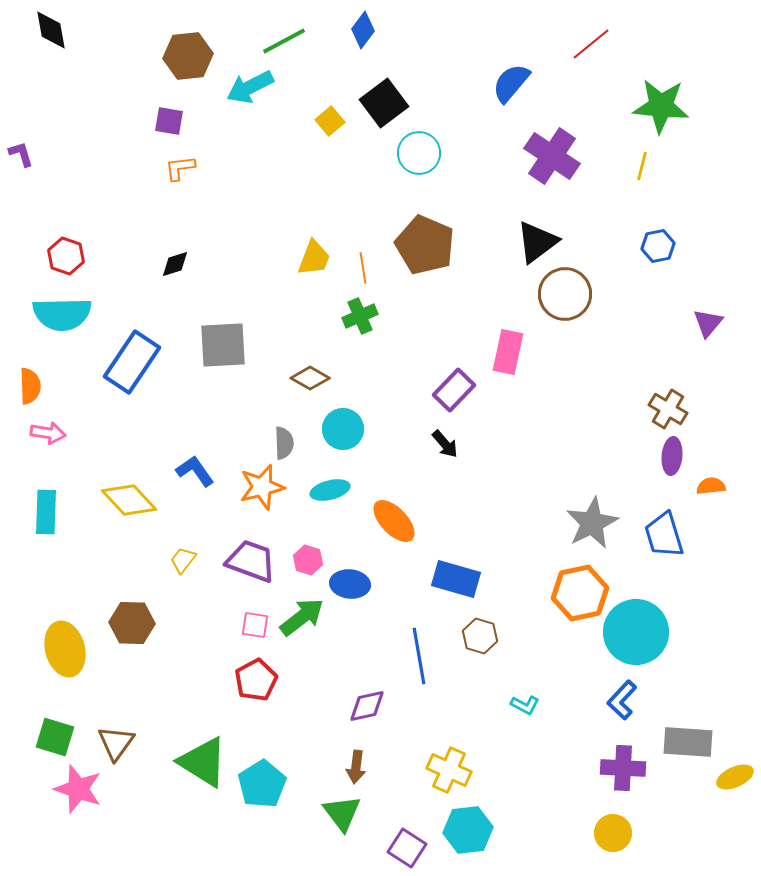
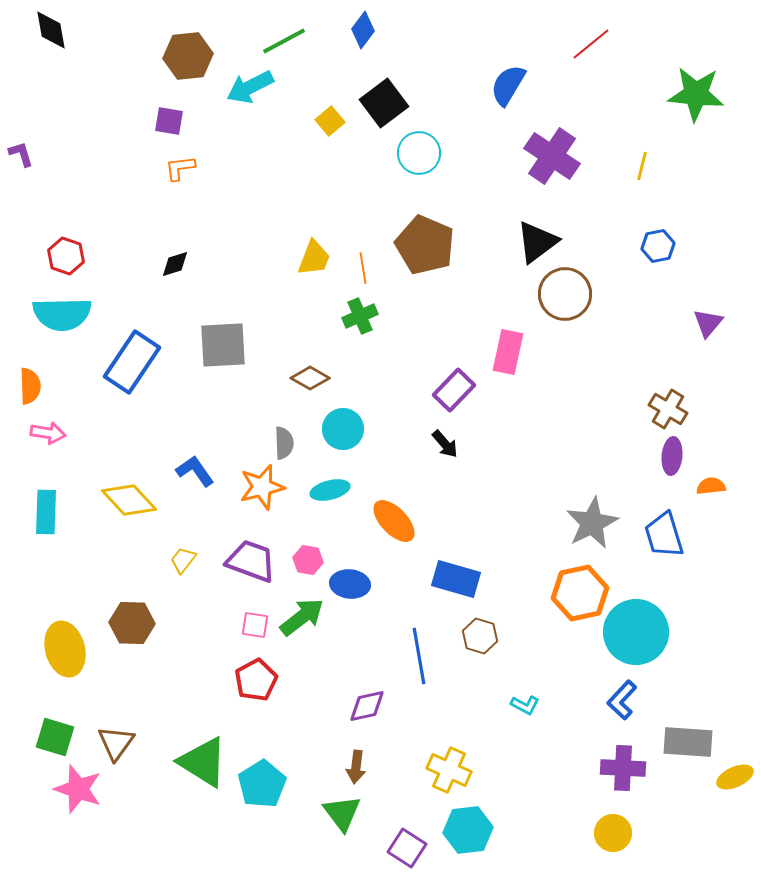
blue semicircle at (511, 83): moved 3 px left, 2 px down; rotated 9 degrees counterclockwise
green star at (661, 106): moved 35 px right, 12 px up
pink hexagon at (308, 560): rotated 8 degrees counterclockwise
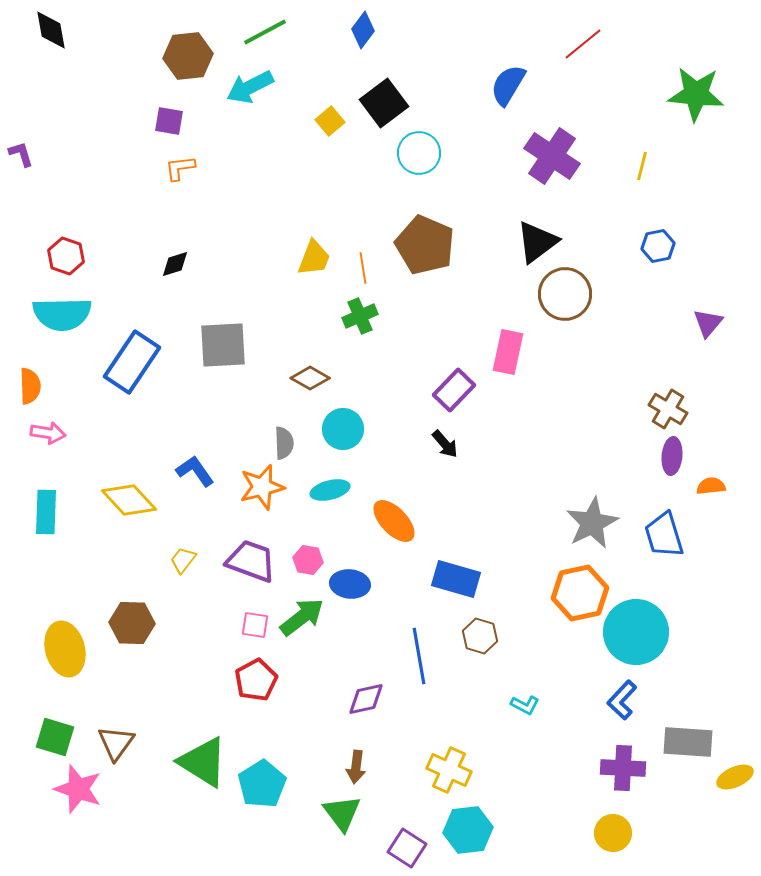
green line at (284, 41): moved 19 px left, 9 px up
red line at (591, 44): moved 8 px left
purple diamond at (367, 706): moved 1 px left, 7 px up
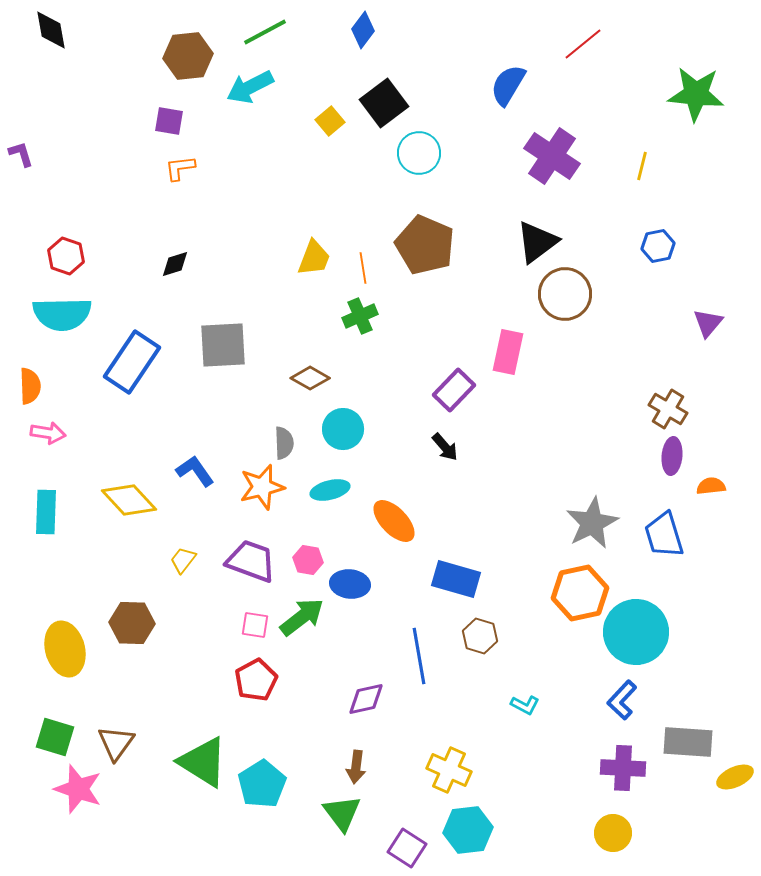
black arrow at (445, 444): moved 3 px down
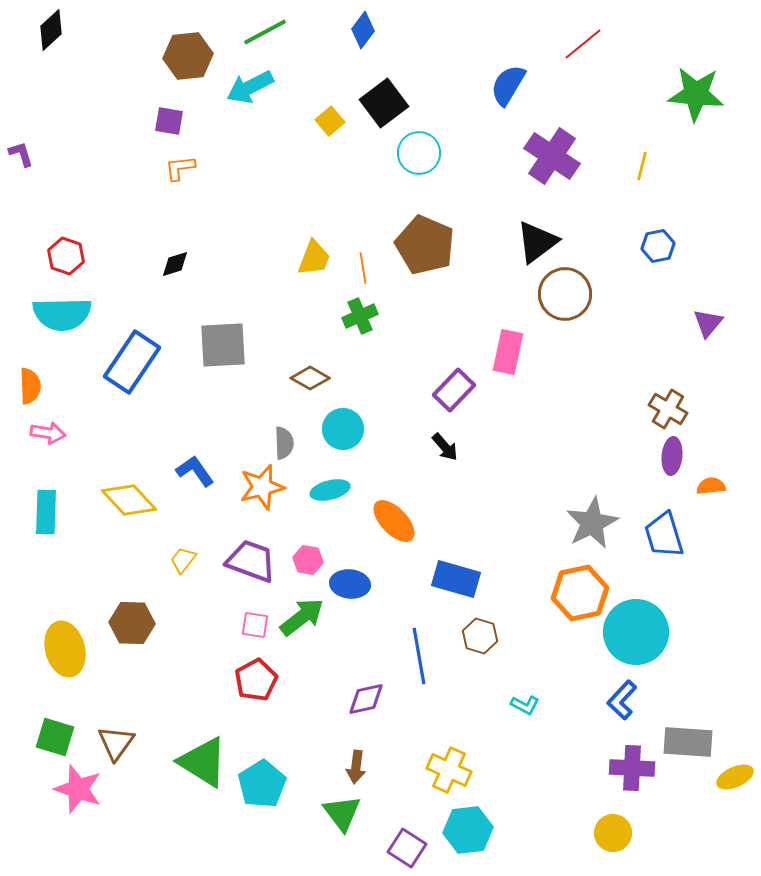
black diamond at (51, 30): rotated 57 degrees clockwise
purple cross at (623, 768): moved 9 px right
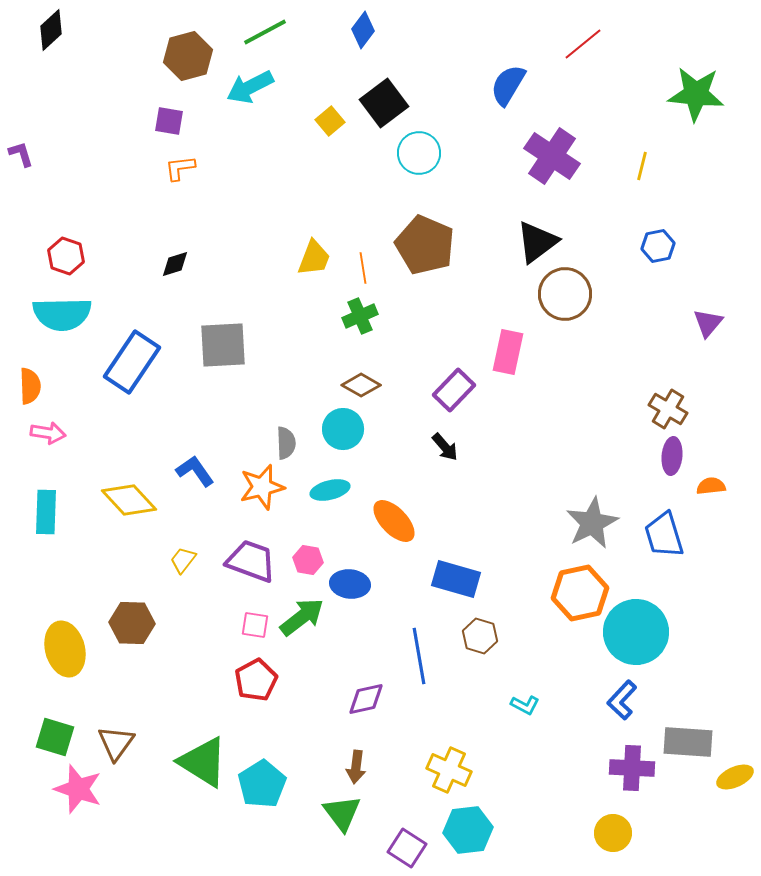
brown hexagon at (188, 56): rotated 9 degrees counterclockwise
brown diamond at (310, 378): moved 51 px right, 7 px down
gray semicircle at (284, 443): moved 2 px right
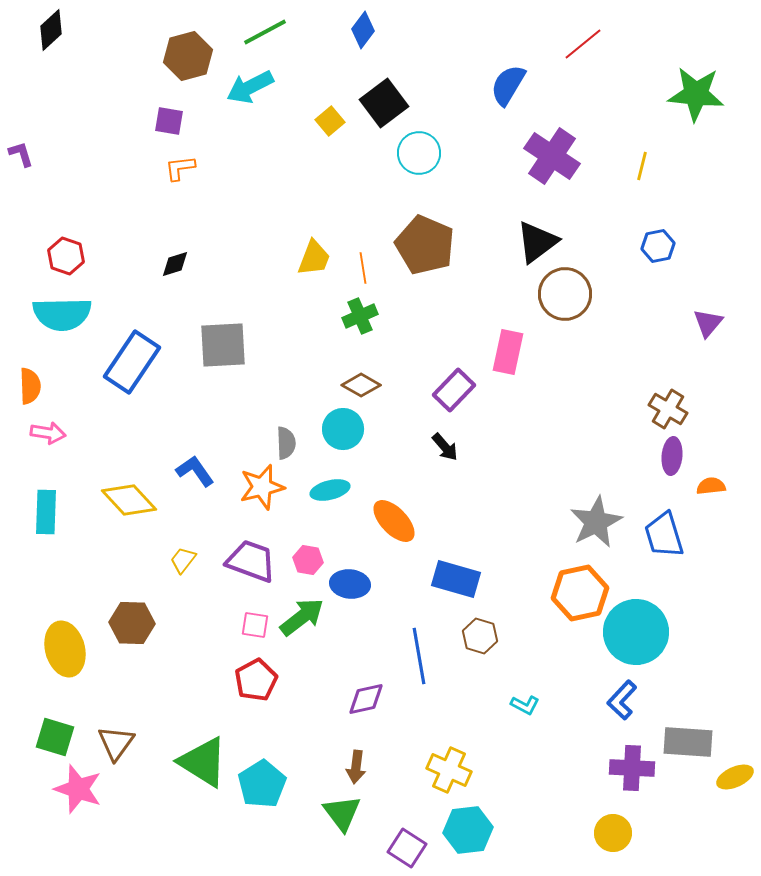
gray star at (592, 523): moved 4 px right, 1 px up
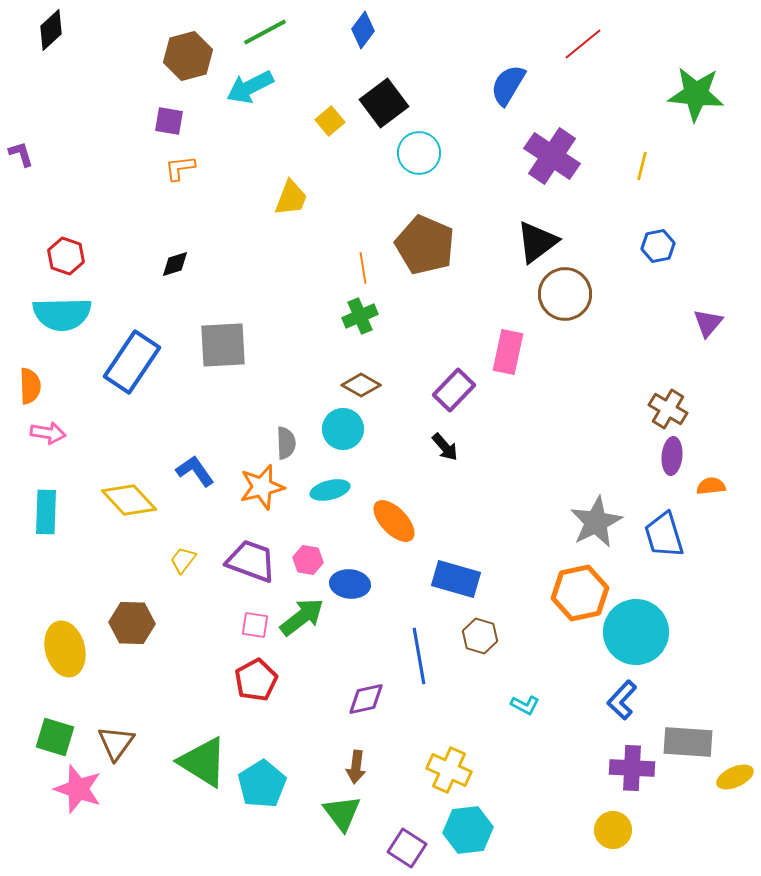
yellow trapezoid at (314, 258): moved 23 px left, 60 px up
yellow circle at (613, 833): moved 3 px up
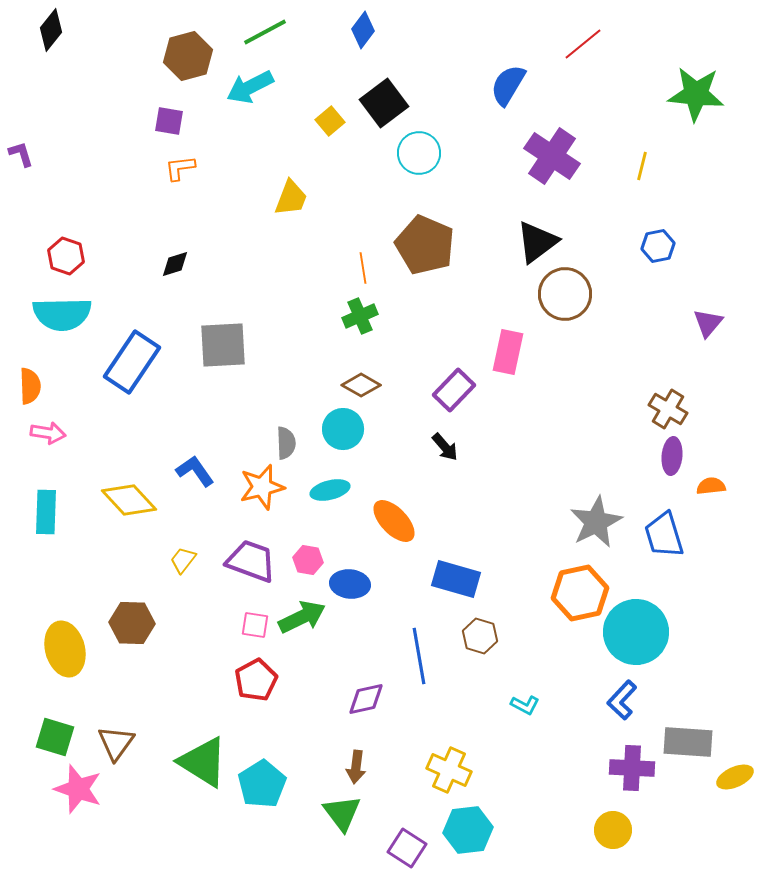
black diamond at (51, 30): rotated 9 degrees counterclockwise
green arrow at (302, 617): rotated 12 degrees clockwise
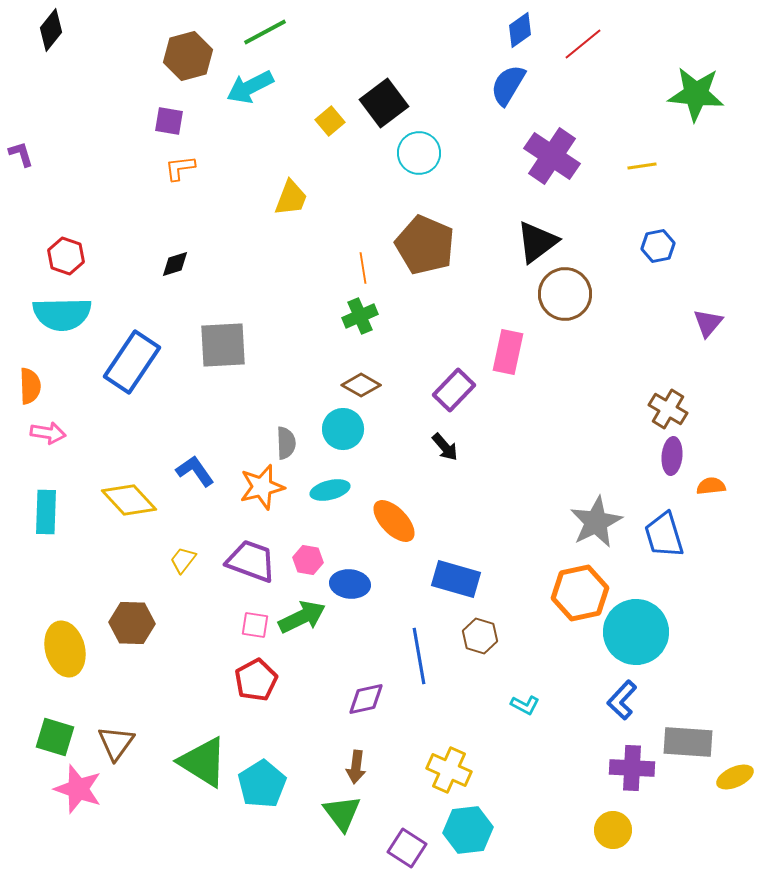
blue diamond at (363, 30): moved 157 px right; rotated 18 degrees clockwise
yellow line at (642, 166): rotated 68 degrees clockwise
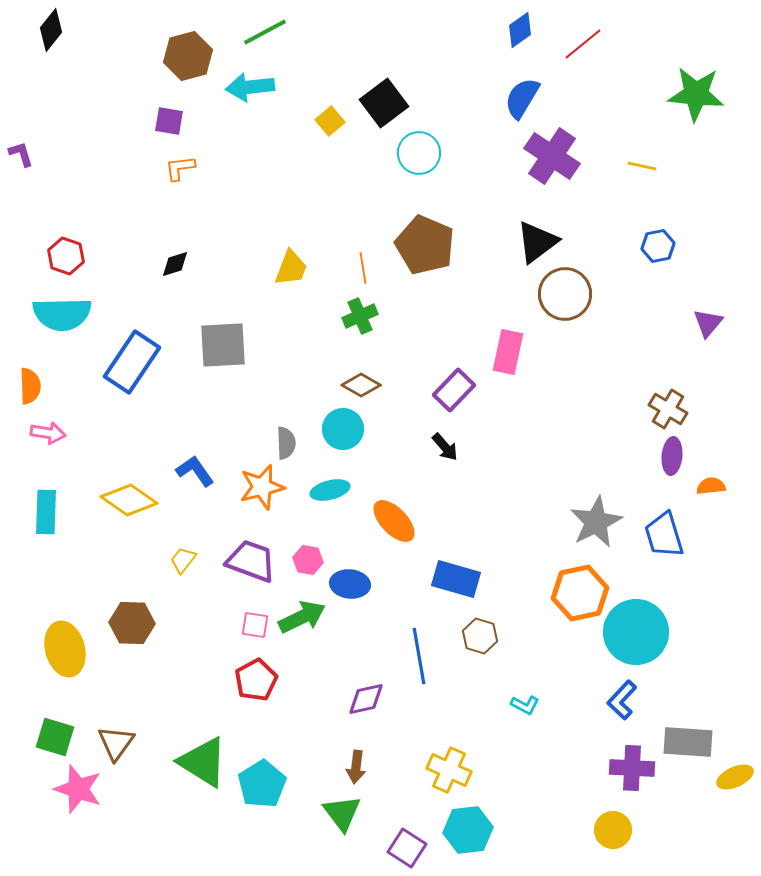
blue semicircle at (508, 85): moved 14 px right, 13 px down
cyan arrow at (250, 87): rotated 21 degrees clockwise
yellow line at (642, 166): rotated 20 degrees clockwise
yellow trapezoid at (291, 198): moved 70 px down
yellow diamond at (129, 500): rotated 12 degrees counterclockwise
